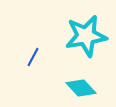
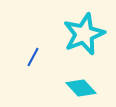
cyan star: moved 2 px left, 2 px up; rotated 12 degrees counterclockwise
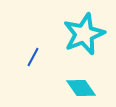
cyan diamond: rotated 8 degrees clockwise
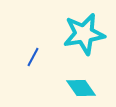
cyan star: rotated 12 degrees clockwise
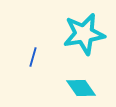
blue line: rotated 12 degrees counterclockwise
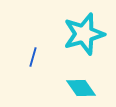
cyan star: rotated 6 degrees counterclockwise
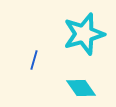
blue line: moved 1 px right, 3 px down
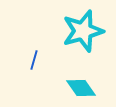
cyan star: moved 1 px left, 3 px up
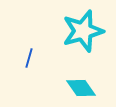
blue line: moved 5 px left, 2 px up
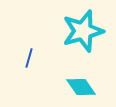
cyan diamond: moved 1 px up
